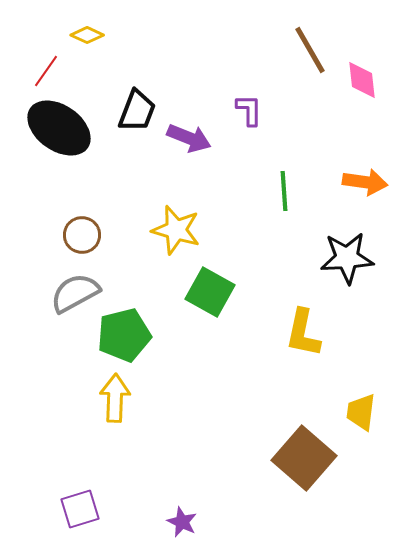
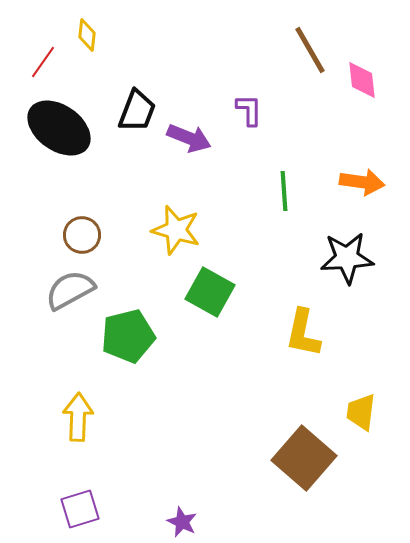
yellow diamond: rotated 72 degrees clockwise
red line: moved 3 px left, 9 px up
orange arrow: moved 3 px left
gray semicircle: moved 5 px left, 3 px up
green pentagon: moved 4 px right, 1 px down
yellow arrow: moved 37 px left, 19 px down
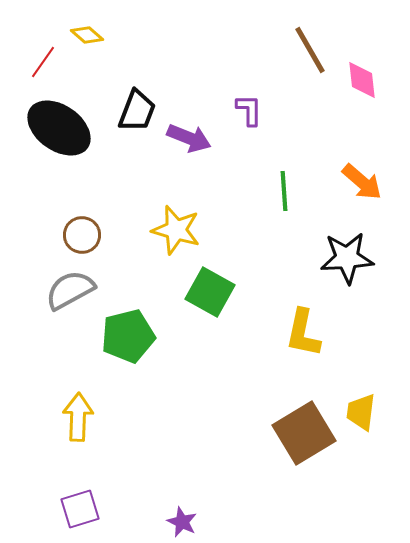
yellow diamond: rotated 56 degrees counterclockwise
orange arrow: rotated 33 degrees clockwise
brown square: moved 25 px up; rotated 18 degrees clockwise
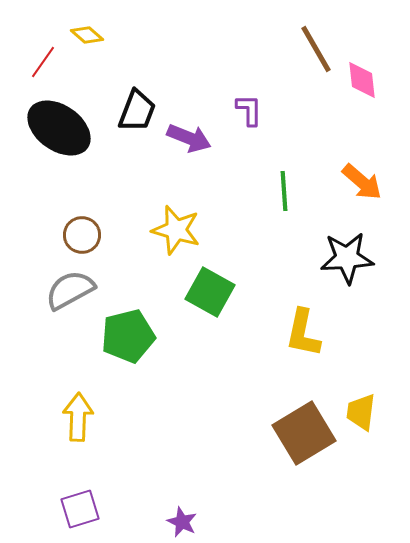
brown line: moved 6 px right, 1 px up
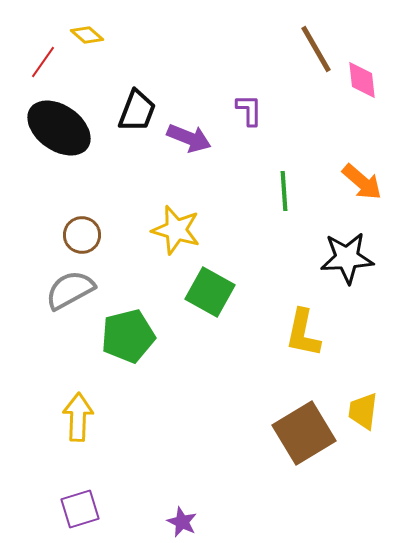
yellow trapezoid: moved 2 px right, 1 px up
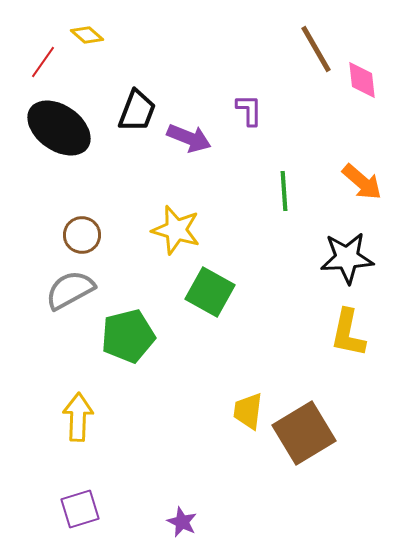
yellow L-shape: moved 45 px right
yellow trapezoid: moved 115 px left
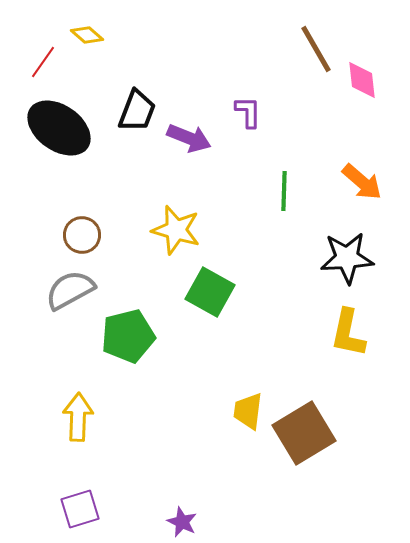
purple L-shape: moved 1 px left, 2 px down
green line: rotated 6 degrees clockwise
